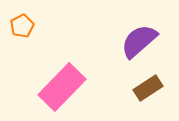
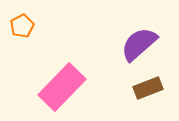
purple semicircle: moved 3 px down
brown rectangle: rotated 12 degrees clockwise
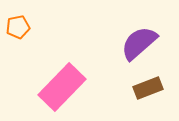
orange pentagon: moved 4 px left, 1 px down; rotated 15 degrees clockwise
purple semicircle: moved 1 px up
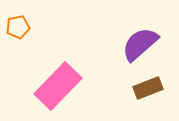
purple semicircle: moved 1 px right, 1 px down
pink rectangle: moved 4 px left, 1 px up
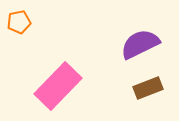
orange pentagon: moved 1 px right, 5 px up
purple semicircle: rotated 15 degrees clockwise
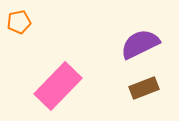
brown rectangle: moved 4 px left
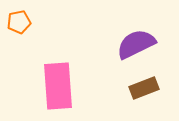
purple semicircle: moved 4 px left
pink rectangle: rotated 48 degrees counterclockwise
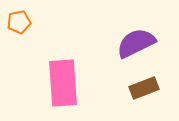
purple semicircle: moved 1 px up
pink rectangle: moved 5 px right, 3 px up
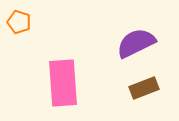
orange pentagon: rotated 30 degrees clockwise
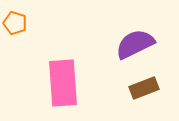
orange pentagon: moved 4 px left, 1 px down
purple semicircle: moved 1 px left, 1 px down
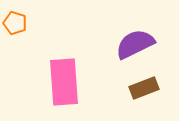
pink rectangle: moved 1 px right, 1 px up
